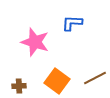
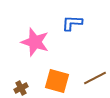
orange square: rotated 20 degrees counterclockwise
brown cross: moved 2 px right, 2 px down; rotated 24 degrees counterclockwise
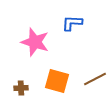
brown line: moved 1 px down
brown cross: rotated 24 degrees clockwise
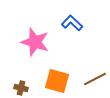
blue L-shape: rotated 40 degrees clockwise
brown cross: rotated 16 degrees clockwise
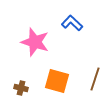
brown line: rotated 45 degrees counterclockwise
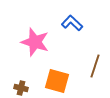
brown line: moved 13 px up
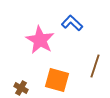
pink star: moved 5 px right, 2 px up; rotated 12 degrees clockwise
orange square: moved 1 px up
brown cross: rotated 16 degrees clockwise
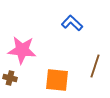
pink star: moved 18 px left, 10 px down; rotated 24 degrees counterclockwise
orange square: rotated 10 degrees counterclockwise
brown cross: moved 11 px left, 10 px up; rotated 16 degrees counterclockwise
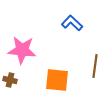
brown line: rotated 10 degrees counterclockwise
brown cross: moved 2 px down
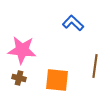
blue L-shape: moved 1 px right
brown cross: moved 9 px right, 2 px up
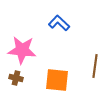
blue L-shape: moved 14 px left
brown cross: moved 3 px left
